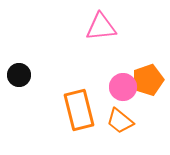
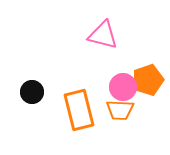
pink triangle: moved 2 px right, 8 px down; rotated 20 degrees clockwise
black circle: moved 13 px right, 17 px down
orange trapezoid: moved 11 px up; rotated 36 degrees counterclockwise
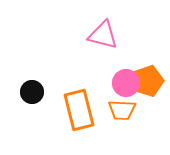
orange pentagon: moved 1 px down
pink circle: moved 3 px right, 4 px up
orange trapezoid: moved 2 px right
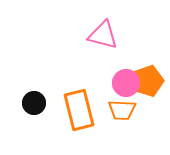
black circle: moved 2 px right, 11 px down
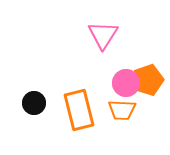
pink triangle: rotated 48 degrees clockwise
orange pentagon: moved 1 px up
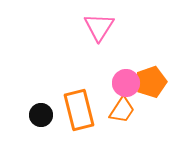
pink triangle: moved 4 px left, 8 px up
orange pentagon: moved 3 px right, 2 px down
black circle: moved 7 px right, 12 px down
orange trapezoid: rotated 60 degrees counterclockwise
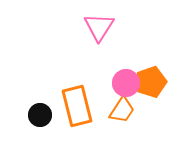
orange rectangle: moved 2 px left, 4 px up
black circle: moved 1 px left
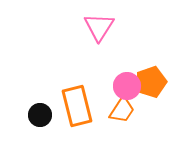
pink circle: moved 1 px right, 3 px down
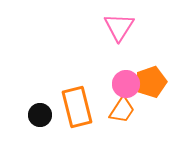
pink triangle: moved 20 px right
pink circle: moved 1 px left, 2 px up
orange rectangle: moved 1 px down
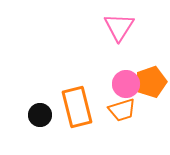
orange trapezoid: rotated 40 degrees clockwise
